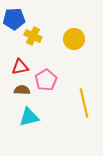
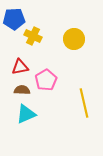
cyan triangle: moved 3 px left, 3 px up; rotated 10 degrees counterclockwise
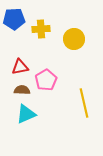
yellow cross: moved 8 px right, 7 px up; rotated 30 degrees counterclockwise
